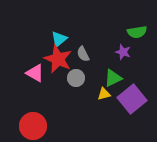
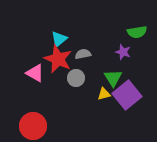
gray semicircle: rotated 105 degrees clockwise
green triangle: rotated 36 degrees counterclockwise
purple square: moved 5 px left, 4 px up
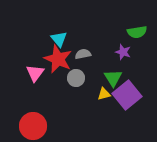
cyan triangle: rotated 30 degrees counterclockwise
pink triangle: rotated 36 degrees clockwise
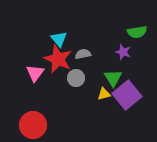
red circle: moved 1 px up
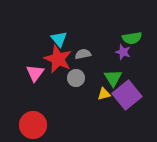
green semicircle: moved 5 px left, 6 px down
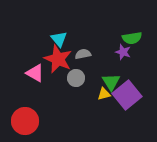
pink triangle: rotated 36 degrees counterclockwise
green triangle: moved 2 px left, 4 px down
red circle: moved 8 px left, 4 px up
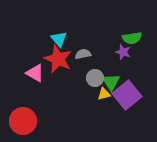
gray circle: moved 19 px right
red circle: moved 2 px left
